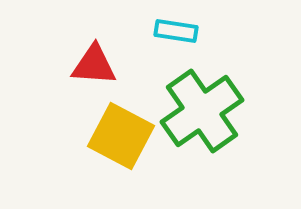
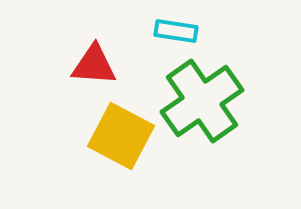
green cross: moved 10 px up
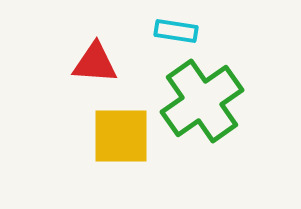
red triangle: moved 1 px right, 2 px up
yellow square: rotated 28 degrees counterclockwise
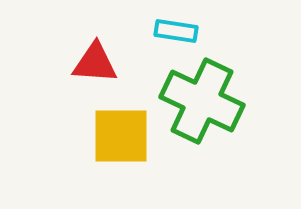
green cross: rotated 30 degrees counterclockwise
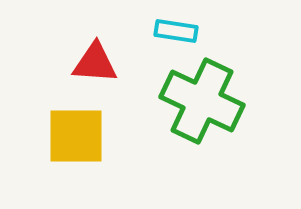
yellow square: moved 45 px left
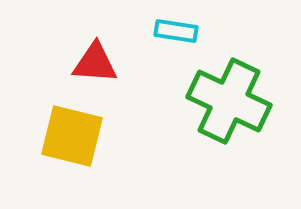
green cross: moved 27 px right
yellow square: moved 4 px left; rotated 14 degrees clockwise
